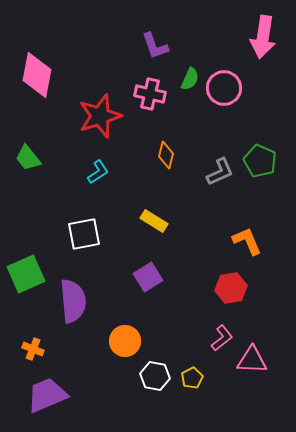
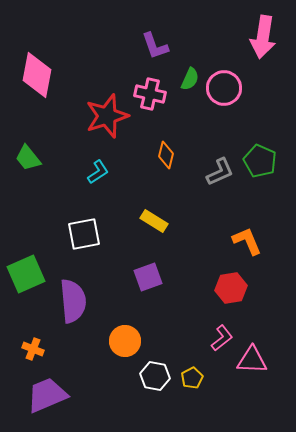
red star: moved 7 px right
purple square: rotated 12 degrees clockwise
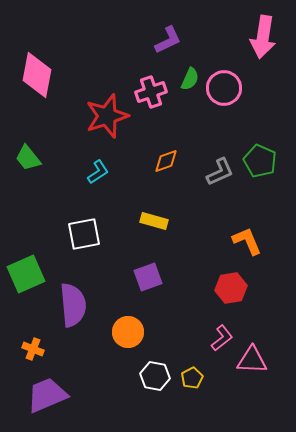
purple L-shape: moved 13 px right, 6 px up; rotated 96 degrees counterclockwise
pink cross: moved 1 px right, 2 px up; rotated 32 degrees counterclockwise
orange diamond: moved 6 px down; rotated 56 degrees clockwise
yellow rectangle: rotated 16 degrees counterclockwise
purple semicircle: moved 4 px down
orange circle: moved 3 px right, 9 px up
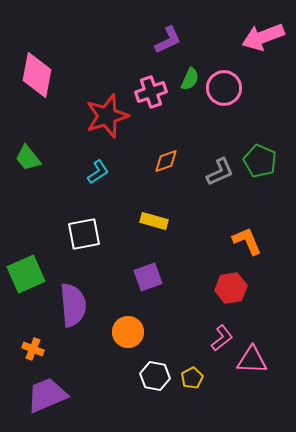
pink arrow: rotated 60 degrees clockwise
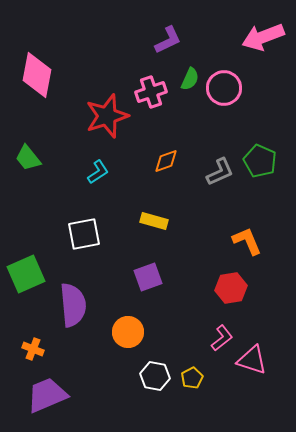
pink triangle: rotated 16 degrees clockwise
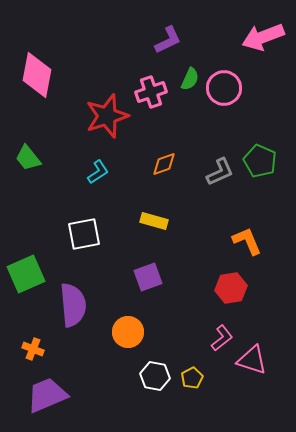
orange diamond: moved 2 px left, 3 px down
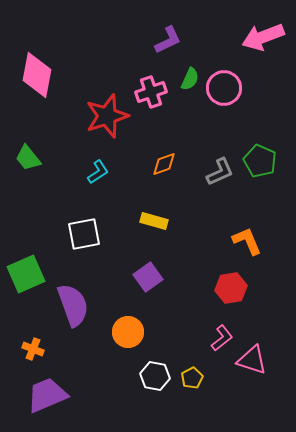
purple square: rotated 16 degrees counterclockwise
purple semicircle: rotated 15 degrees counterclockwise
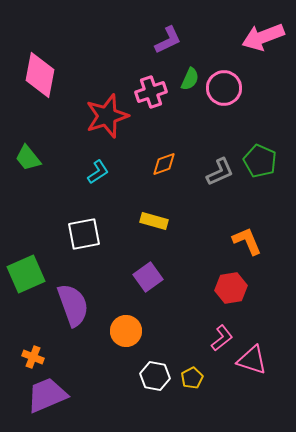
pink diamond: moved 3 px right
orange circle: moved 2 px left, 1 px up
orange cross: moved 8 px down
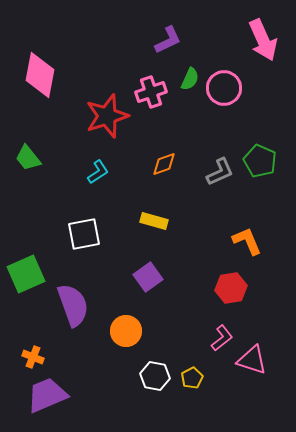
pink arrow: moved 3 px down; rotated 93 degrees counterclockwise
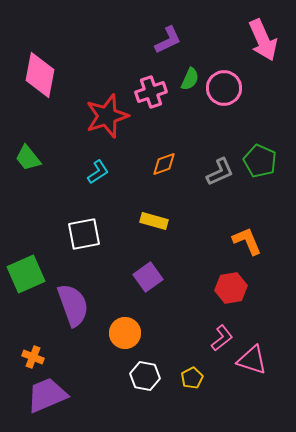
orange circle: moved 1 px left, 2 px down
white hexagon: moved 10 px left
